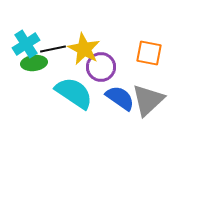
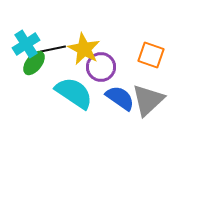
orange square: moved 2 px right, 2 px down; rotated 8 degrees clockwise
green ellipse: rotated 45 degrees counterclockwise
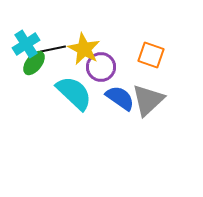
cyan semicircle: rotated 9 degrees clockwise
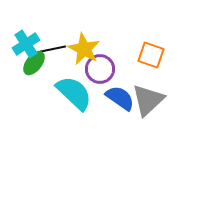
purple circle: moved 1 px left, 2 px down
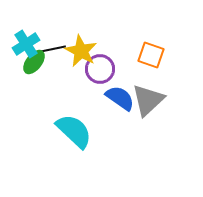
yellow star: moved 3 px left, 2 px down
green ellipse: moved 1 px up
cyan semicircle: moved 38 px down
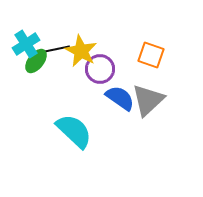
black line: moved 4 px right
green ellipse: moved 2 px right, 1 px up
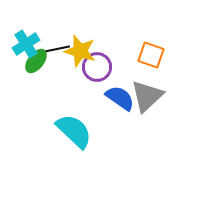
yellow star: moved 1 px left; rotated 12 degrees counterclockwise
purple circle: moved 3 px left, 2 px up
gray triangle: moved 1 px left, 4 px up
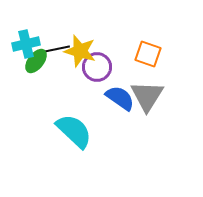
cyan cross: rotated 20 degrees clockwise
orange square: moved 3 px left, 1 px up
gray triangle: rotated 15 degrees counterclockwise
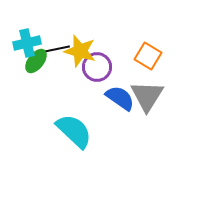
cyan cross: moved 1 px right, 1 px up
orange square: moved 2 px down; rotated 12 degrees clockwise
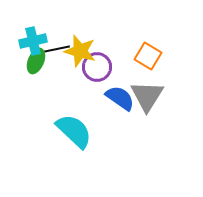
cyan cross: moved 6 px right, 2 px up
green ellipse: rotated 15 degrees counterclockwise
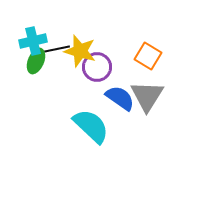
cyan semicircle: moved 17 px right, 5 px up
